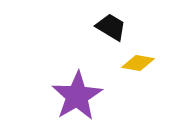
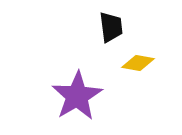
black trapezoid: rotated 52 degrees clockwise
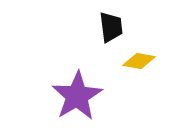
yellow diamond: moved 1 px right, 2 px up
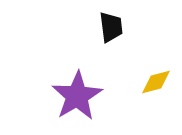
yellow diamond: moved 17 px right, 21 px down; rotated 24 degrees counterclockwise
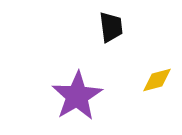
yellow diamond: moved 1 px right, 2 px up
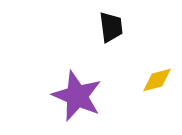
purple star: rotated 18 degrees counterclockwise
